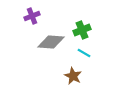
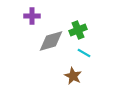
purple cross: rotated 21 degrees clockwise
green cross: moved 4 px left
gray diamond: moved 1 px up; rotated 20 degrees counterclockwise
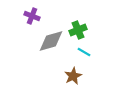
purple cross: rotated 21 degrees clockwise
cyan line: moved 1 px up
brown star: rotated 18 degrees clockwise
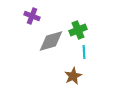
cyan line: rotated 56 degrees clockwise
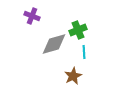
gray diamond: moved 3 px right, 3 px down
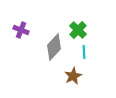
purple cross: moved 11 px left, 14 px down
green cross: rotated 24 degrees counterclockwise
gray diamond: moved 3 px down; rotated 32 degrees counterclockwise
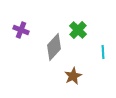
cyan line: moved 19 px right
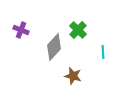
brown star: rotated 30 degrees counterclockwise
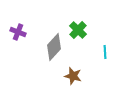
purple cross: moved 3 px left, 2 px down
cyan line: moved 2 px right
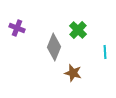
purple cross: moved 1 px left, 4 px up
gray diamond: rotated 20 degrees counterclockwise
brown star: moved 3 px up
